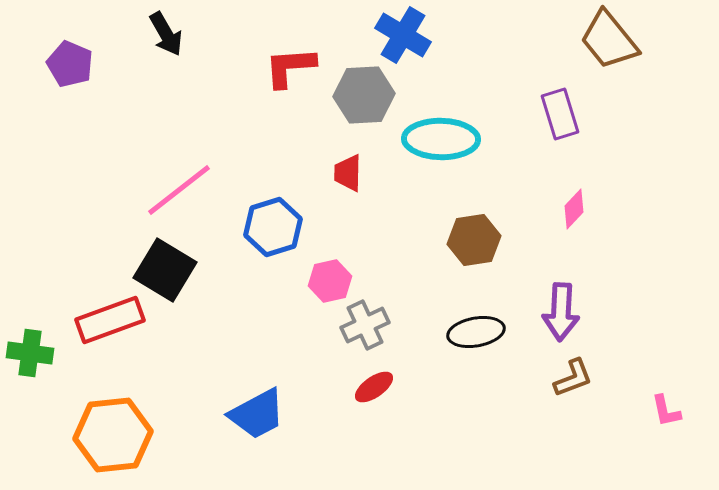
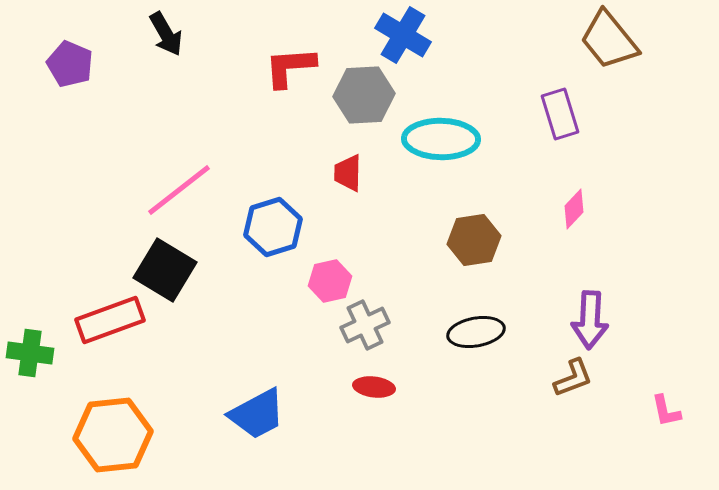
purple arrow: moved 29 px right, 8 px down
red ellipse: rotated 42 degrees clockwise
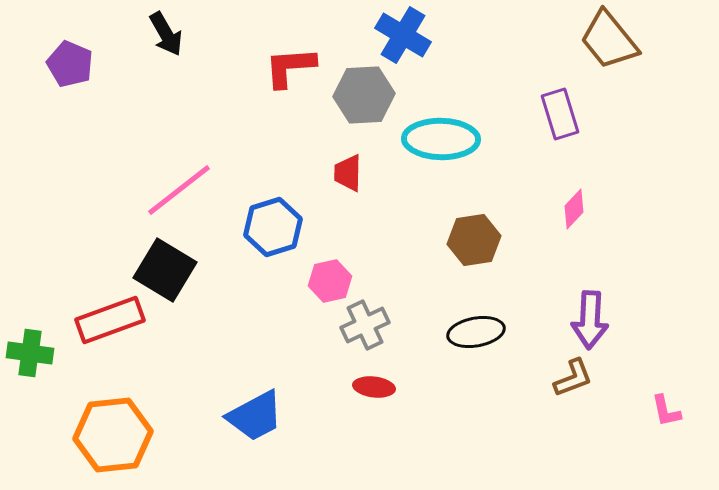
blue trapezoid: moved 2 px left, 2 px down
